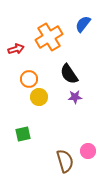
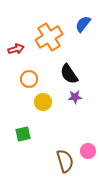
yellow circle: moved 4 px right, 5 px down
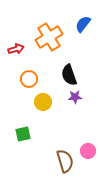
black semicircle: moved 1 px down; rotated 15 degrees clockwise
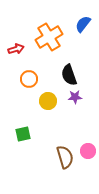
yellow circle: moved 5 px right, 1 px up
brown semicircle: moved 4 px up
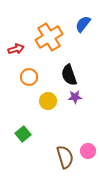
orange circle: moved 2 px up
green square: rotated 28 degrees counterclockwise
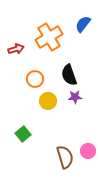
orange circle: moved 6 px right, 2 px down
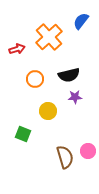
blue semicircle: moved 2 px left, 3 px up
orange cross: rotated 12 degrees counterclockwise
red arrow: moved 1 px right
black semicircle: rotated 85 degrees counterclockwise
yellow circle: moved 10 px down
green square: rotated 28 degrees counterclockwise
